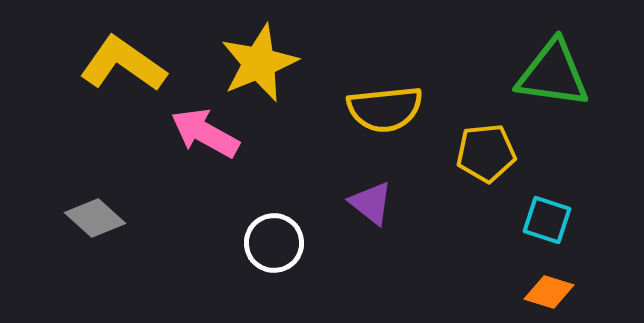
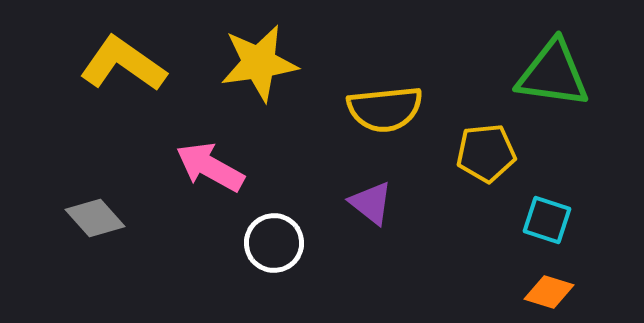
yellow star: rotated 14 degrees clockwise
pink arrow: moved 5 px right, 34 px down
gray diamond: rotated 6 degrees clockwise
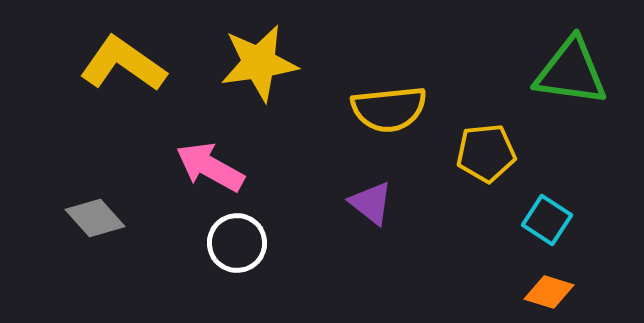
green triangle: moved 18 px right, 2 px up
yellow semicircle: moved 4 px right
cyan square: rotated 15 degrees clockwise
white circle: moved 37 px left
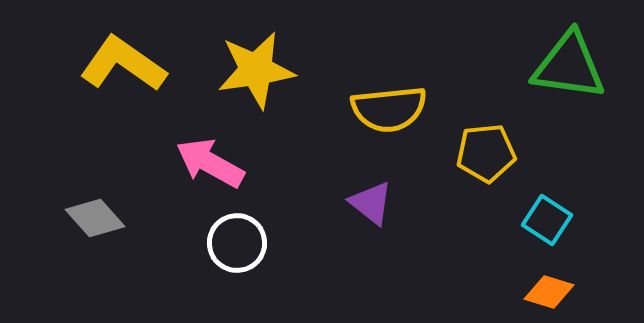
yellow star: moved 3 px left, 7 px down
green triangle: moved 2 px left, 6 px up
pink arrow: moved 4 px up
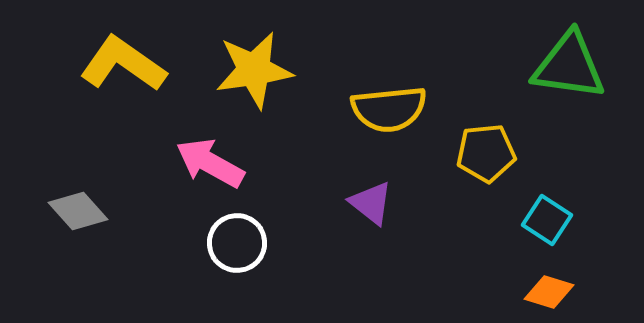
yellow star: moved 2 px left
gray diamond: moved 17 px left, 7 px up
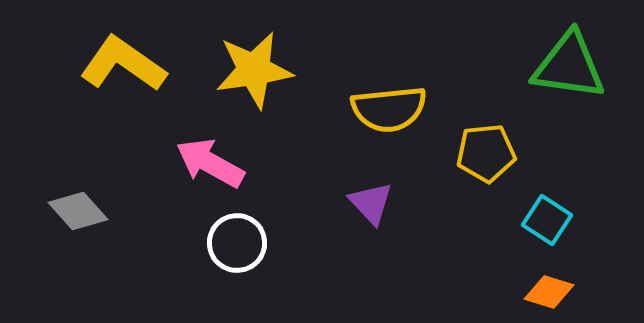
purple triangle: rotated 9 degrees clockwise
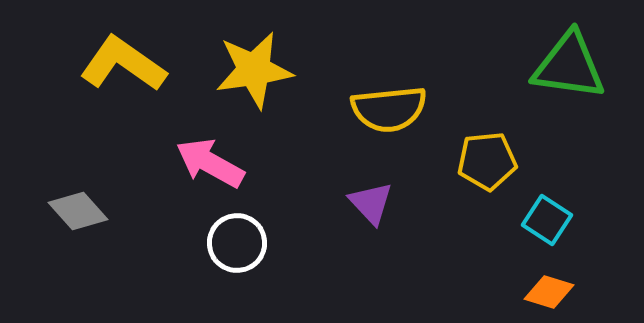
yellow pentagon: moved 1 px right, 8 px down
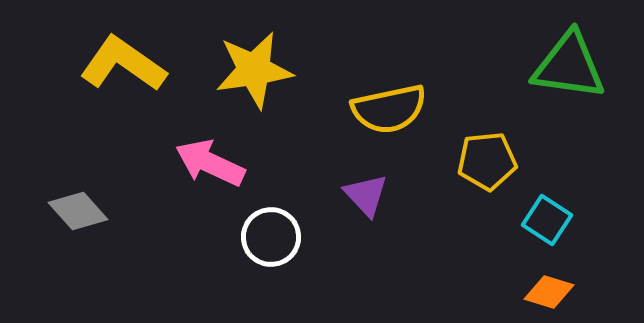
yellow semicircle: rotated 6 degrees counterclockwise
pink arrow: rotated 4 degrees counterclockwise
purple triangle: moved 5 px left, 8 px up
white circle: moved 34 px right, 6 px up
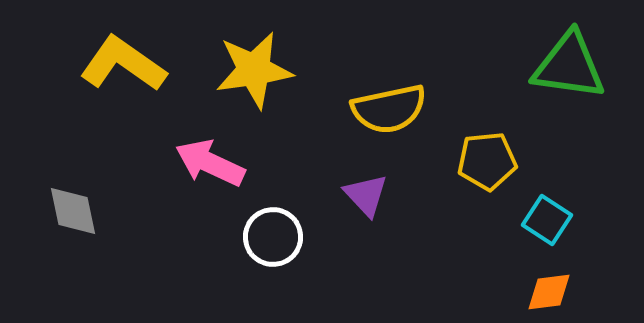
gray diamond: moved 5 px left; rotated 30 degrees clockwise
white circle: moved 2 px right
orange diamond: rotated 24 degrees counterclockwise
